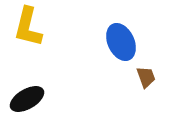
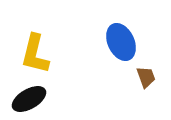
yellow L-shape: moved 7 px right, 27 px down
black ellipse: moved 2 px right
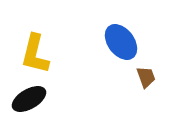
blue ellipse: rotated 12 degrees counterclockwise
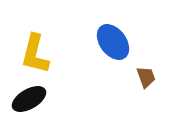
blue ellipse: moved 8 px left
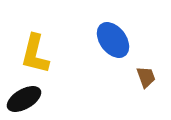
blue ellipse: moved 2 px up
black ellipse: moved 5 px left
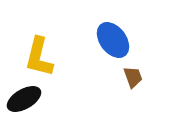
yellow L-shape: moved 4 px right, 3 px down
brown trapezoid: moved 13 px left
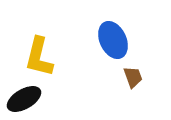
blue ellipse: rotated 12 degrees clockwise
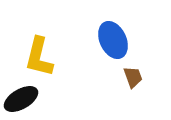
black ellipse: moved 3 px left
